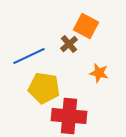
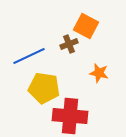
brown cross: rotated 18 degrees clockwise
red cross: moved 1 px right
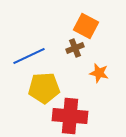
brown cross: moved 6 px right, 4 px down
yellow pentagon: rotated 12 degrees counterclockwise
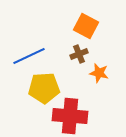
brown cross: moved 4 px right, 6 px down
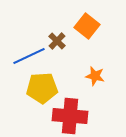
orange square: moved 1 px right; rotated 10 degrees clockwise
brown cross: moved 22 px left, 13 px up; rotated 24 degrees counterclockwise
orange star: moved 4 px left, 3 px down
yellow pentagon: moved 2 px left
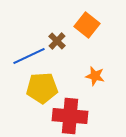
orange square: moved 1 px up
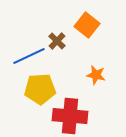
orange star: moved 1 px right, 1 px up
yellow pentagon: moved 2 px left, 1 px down
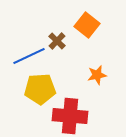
orange star: moved 1 px right; rotated 24 degrees counterclockwise
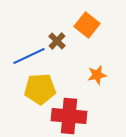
red cross: moved 1 px left
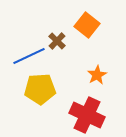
orange star: rotated 18 degrees counterclockwise
red cross: moved 18 px right, 1 px up; rotated 20 degrees clockwise
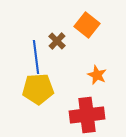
blue line: moved 7 px right, 1 px down; rotated 72 degrees counterclockwise
orange star: rotated 18 degrees counterclockwise
yellow pentagon: moved 2 px left
red cross: rotated 32 degrees counterclockwise
